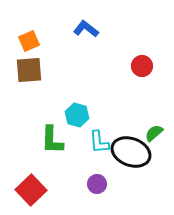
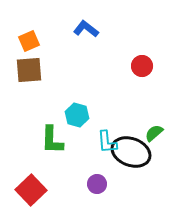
cyan L-shape: moved 8 px right
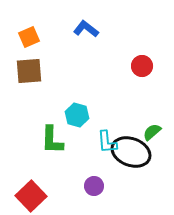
orange square: moved 4 px up
brown square: moved 1 px down
green semicircle: moved 2 px left, 1 px up
purple circle: moved 3 px left, 2 px down
red square: moved 6 px down
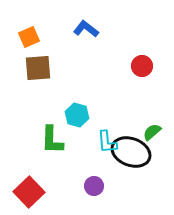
brown square: moved 9 px right, 3 px up
red square: moved 2 px left, 4 px up
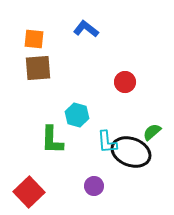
orange square: moved 5 px right, 2 px down; rotated 30 degrees clockwise
red circle: moved 17 px left, 16 px down
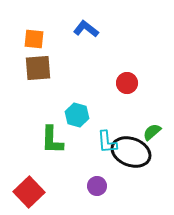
red circle: moved 2 px right, 1 px down
purple circle: moved 3 px right
